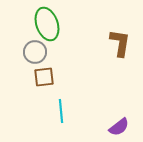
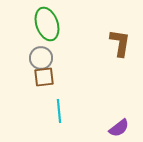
gray circle: moved 6 px right, 6 px down
cyan line: moved 2 px left
purple semicircle: moved 1 px down
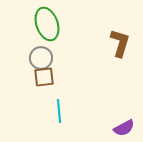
brown L-shape: rotated 8 degrees clockwise
purple semicircle: moved 5 px right; rotated 10 degrees clockwise
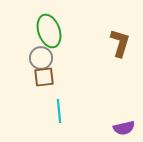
green ellipse: moved 2 px right, 7 px down
purple semicircle: rotated 15 degrees clockwise
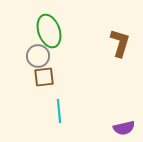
gray circle: moved 3 px left, 2 px up
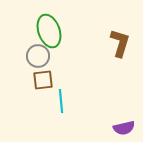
brown square: moved 1 px left, 3 px down
cyan line: moved 2 px right, 10 px up
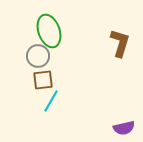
cyan line: moved 10 px left; rotated 35 degrees clockwise
